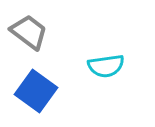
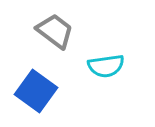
gray trapezoid: moved 26 px right, 1 px up
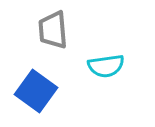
gray trapezoid: moved 2 px left, 1 px up; rotated 132 degrees counterclockwise
